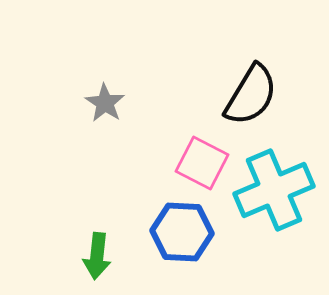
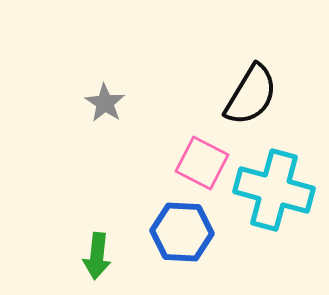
cyan cross: rotated 38 degrees clockwise
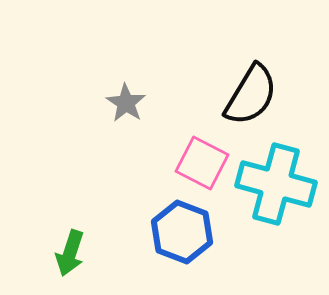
gray star: moved 21 px right
cyan cross: moved 2 px right, 6 px up
blue hexagon: rotated 18 degrees clockwise
green arrow: moved 27 px left, 3 px up; rotated 12 degrees clockwise
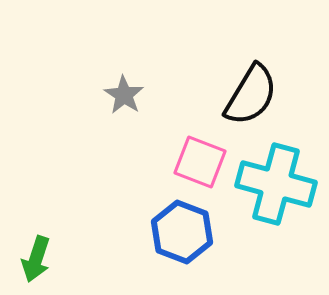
gray star: moved 2 px left, 8 px up
pink square: moved 2 px left, 1 px up; rotated 6 degrees counterclockwise
green arrow: moved 34 px left, 6 px down
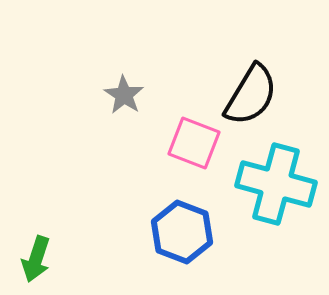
pink square: moved 6 px left, 19 px up
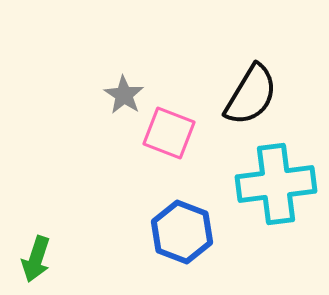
pink square: moved 25 px left, 10 px up
cyan cross: rotated 22 degrees counterclockwise
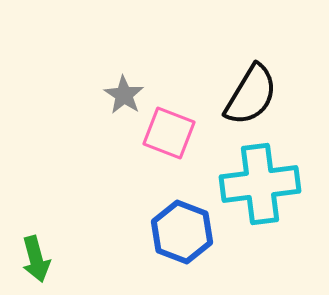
cyan cross: moved 16 px left
green arrow: rotated 33 degrees counterclockwise
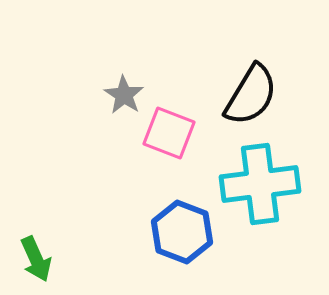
green arrow: rotated 9 degrees counterclockwise
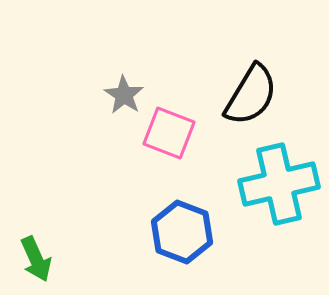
cyan cross: moved 19 px right; rotated 6 degrees counterclockwise
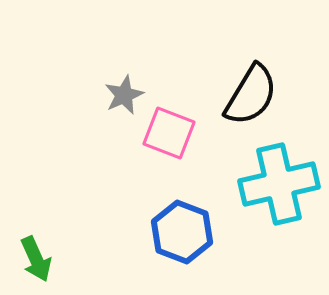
gray star: rotated 15 degrees clockwise
